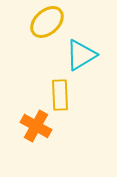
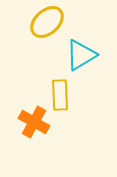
orange cross: moved 2 px left, 4 px up
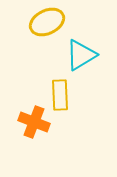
yellow ellipse: rotated 16 degrees clockwise
orange cross: rotated 8 degrees counterclockwise
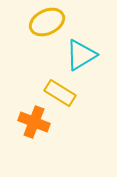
yellow rectangle: moved 2 px up; rotated 56 degrees counterclockwise
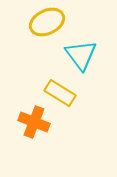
cyan triangle: rotated 36 degrees counterclockwise
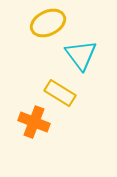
yellow ellipse: moved 1 px right, 1 px down
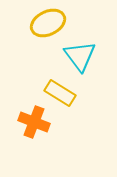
cyan triangle: moved 1 px left, 1 px down
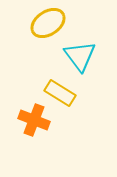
yellow ellipse: rotated 8 degrees counterclockwise
orange cross: moved 2 px up
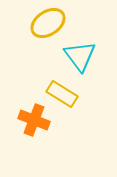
yellow rectangle: moved 2 px right, 1 px down
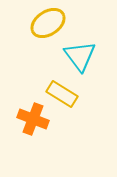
orange cross: moved 1 px left, 1 px up
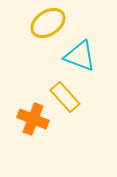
cyan triangle: rotated 32 degrees counterclockwise
yellow rectangle: moved 3 px right, 3 px down; rotated 16 degrees clockwise
